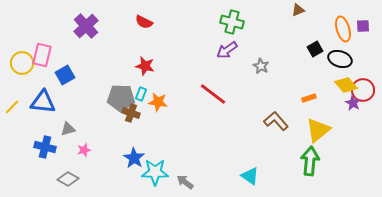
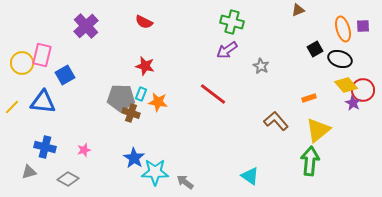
gray triangle: moved 39 px left, 43 px down
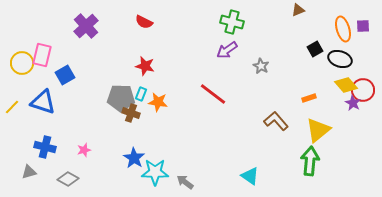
blue triangle: rotated 12 degrees clockwise
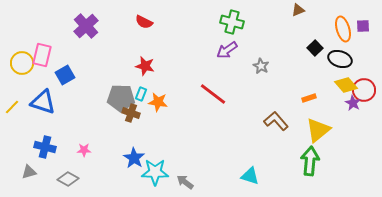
black square: moved 1 px up; rotated 14 degrees counterclockwise
red circle: moved 1 px right
pink star: rotated 16 degrees clockwise
cyan triangle: rotated 18 degrees counterclockwise
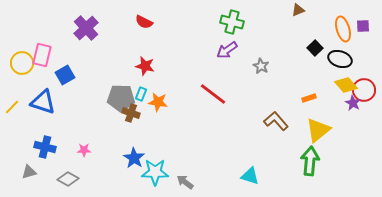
purple cross: moved 2 px down
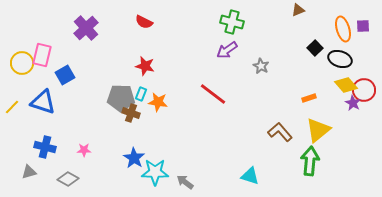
brown L-shape: moved 4 px right, 11 px down
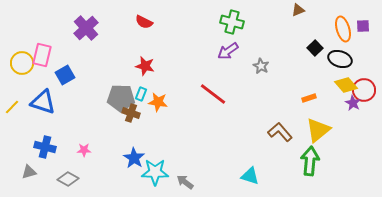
purple arrow: moved 1 px right, 1 px down
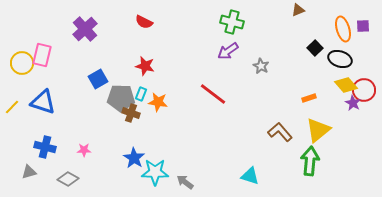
purple cross: moved 1 px left, 1 px down
blue square: moved 33 px right, 4 px down
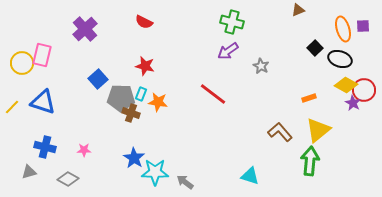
blue square: rotated 12 degrees counterclockwise
yellow diamond: rotated 20 degrees counterclockwise
